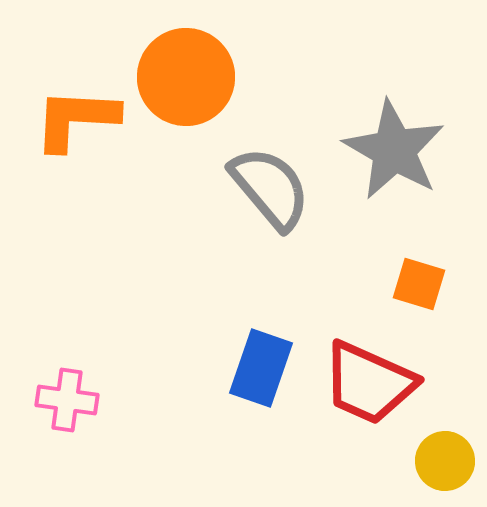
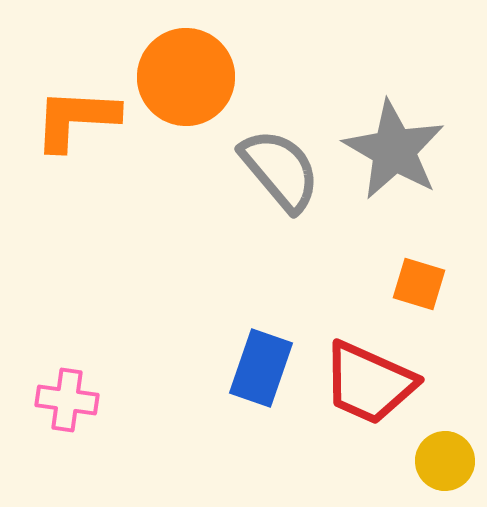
gray semicircle: moved 10 px right, 18 px up
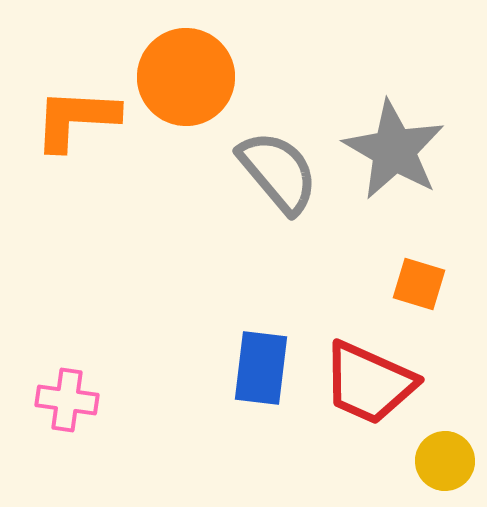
gray semicircle: moved 2 px left, 2 px down
blue rectangle: rotated 12 degrees counterclockwise
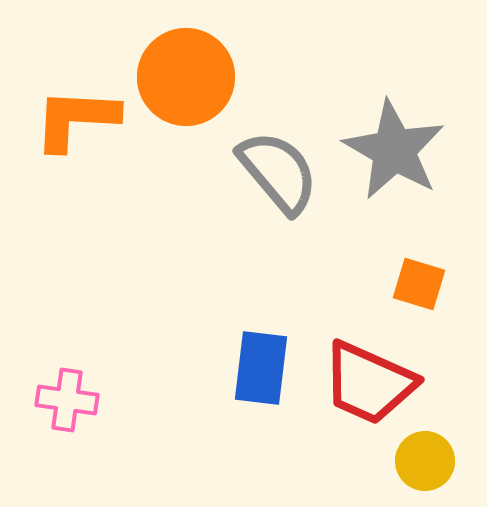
yellow circle: moved 20 px left
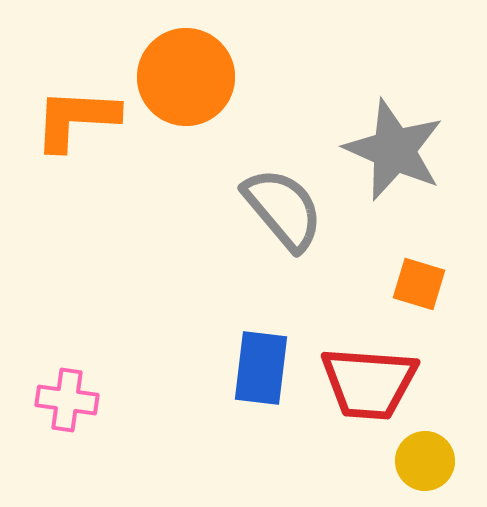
gray star: rotated 6 degrees counterclockwise
gray semicircle: moved 5 px right, 37 px down
red trapezoid: rotated 20 degrees counterclockwise
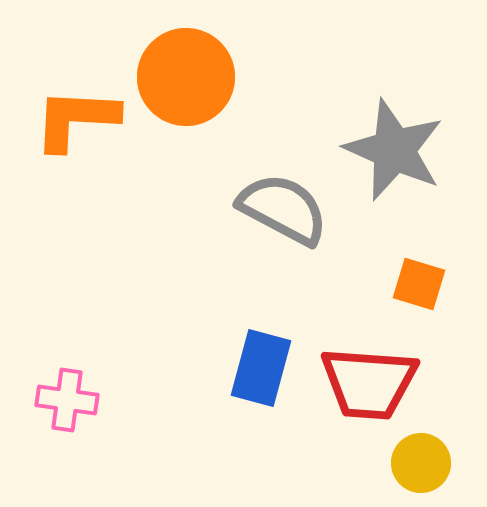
gray semicircle: rotated 22 degrees counterclockwise
blue rectangle: rotated 8 degrees clockwise
yellow circle: moved 4 px left, 2 px down
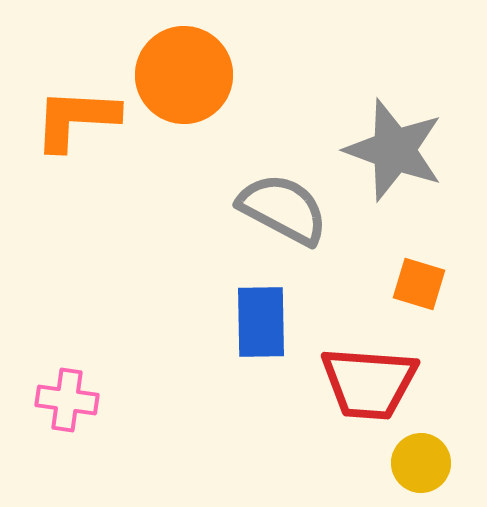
orange circle: moved 2 px left, 2 px up
gray star: rotated 4 degrees counterclockwise
blue rectangle: moved 46 px up; rotated 16 degrees counterclockwise
